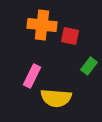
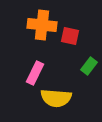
pink rectangle: moved 3 px right, 3 px up
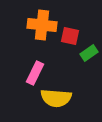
green rectangle: moved 13 px up; rotated 18 degrees clockwise
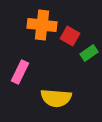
red square: rotated 18 degrees clockwise
pink rectangle: moved 15 px left, 1 px up
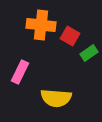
orange cross: moved 1 px left
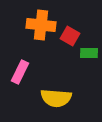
green rectangle: rotated 36 degrees clockwise
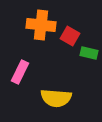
green rectangle: rotated 12 degrees clockwise
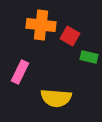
green rectangle: moved 4 px down
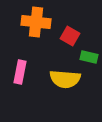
orange cross: moved 5 px left, 3 px up
pink rectangle: rotated 15 degrees counterclockwise
yellow semicircle: moved 9 px right, 19 px up
